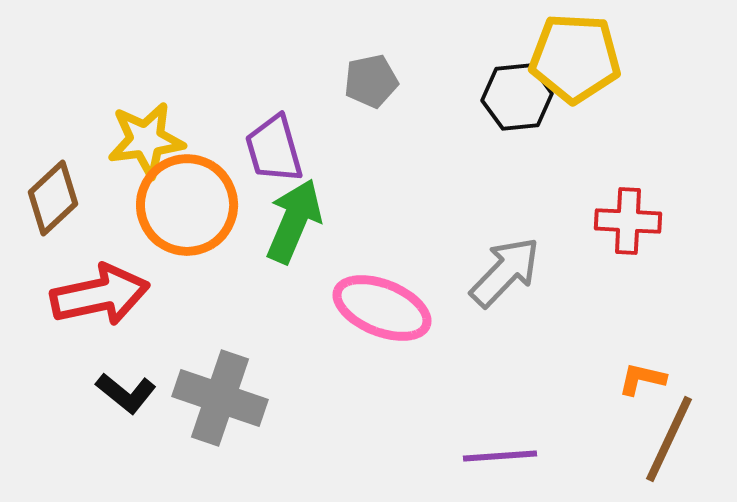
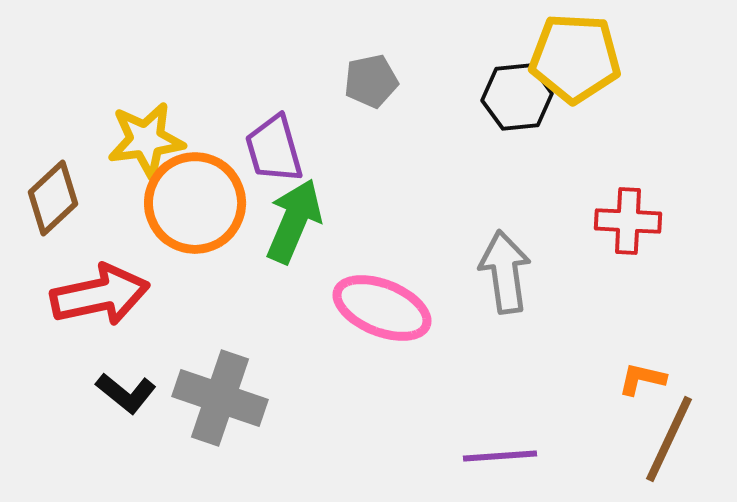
orange circle: moved 8 px right, 2 px up
gray arrow: rotated 52 degrees counterclockwise
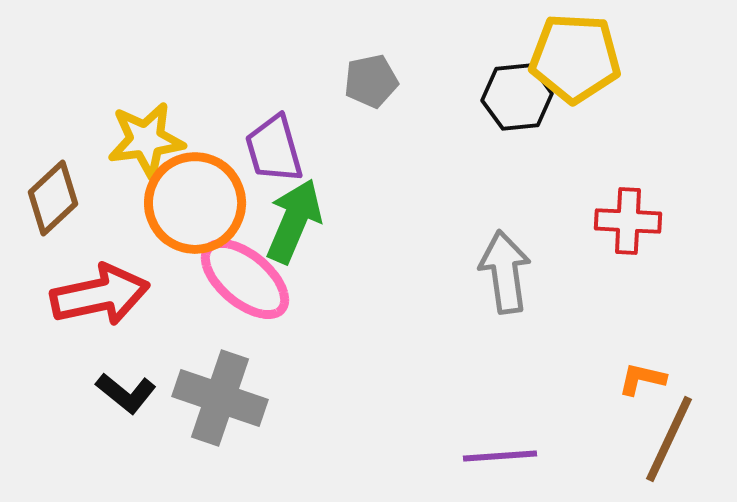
pink ellipse: moved 137 px left, 29 px up; rotated 18 degrees clockwise
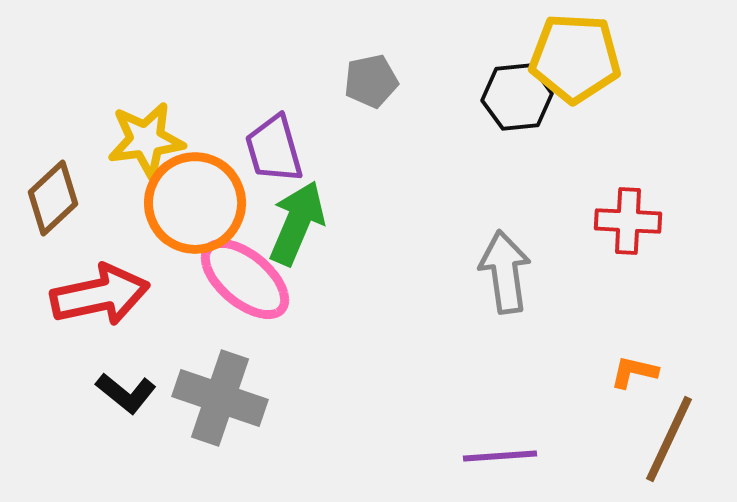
green arrow: moved 3 px right, 2 px down
orange L-shape: moved 8 px left, 7 px up
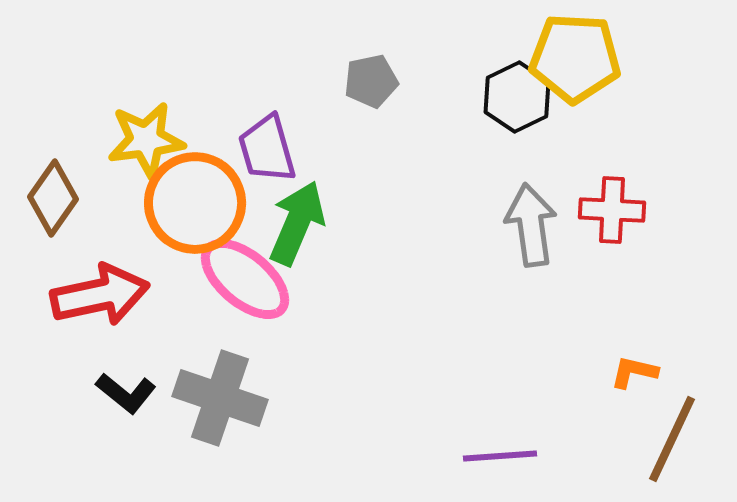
black hexagon: rotated 20 degrees counterclockwise
purple trapezoid: moved 7 px left
brown diamond: rotated 12 degrees counterclockwise
red cross: moved 16 px left, 11 px up
gray arrow: moved 26 px right, 47 px up
brown line: moved 3 px right
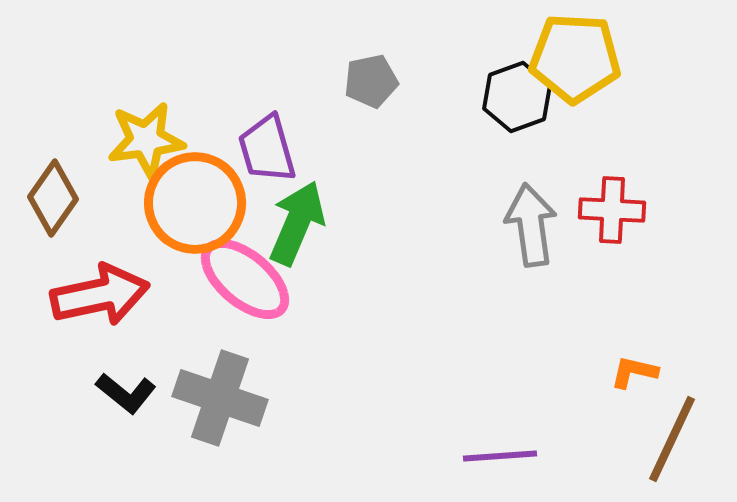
black hexagon: rotated 6 degrees clockwise
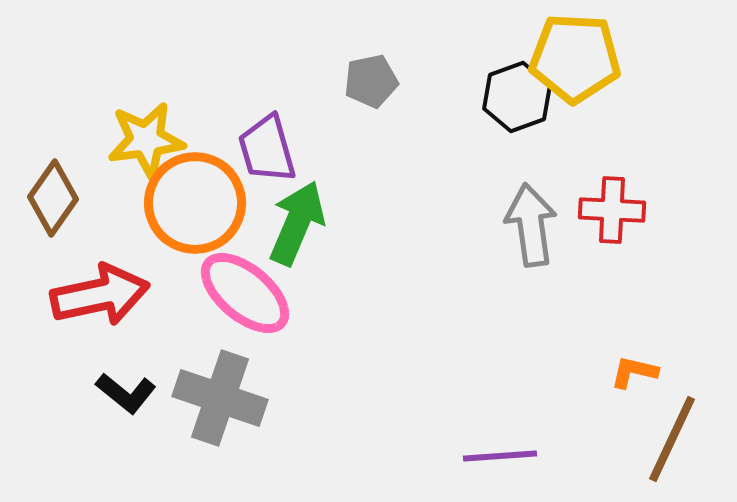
pink ellipse: moved 14 px down
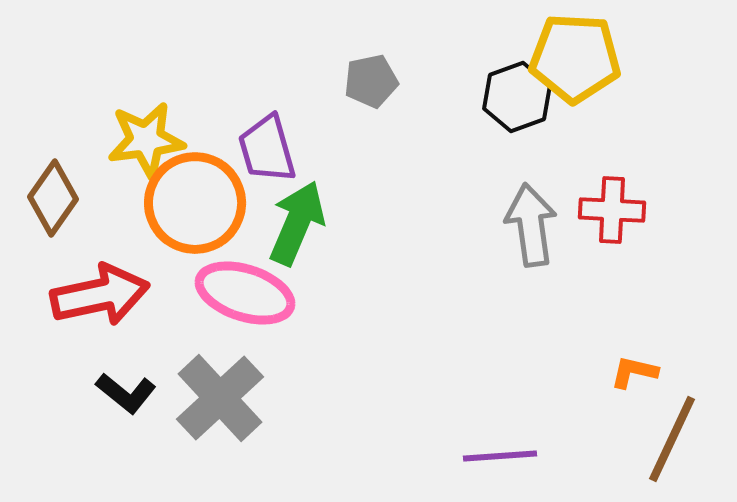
pink ellipse: rotated 22 degrees counterclockwise
gray cross: rotated 28 degrees clockwise
